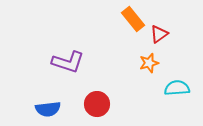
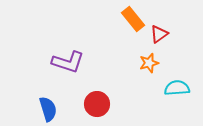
blue semicircle: rotated 100 degrees counterclockwise
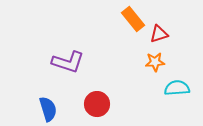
red triangle: rotated 18 degrees clockwise
orange star: moved 6 px right, 1 px up; rotated 12 degrees clockwise
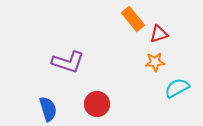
cyan semicircle: rotated 25 degrees counterclockwise
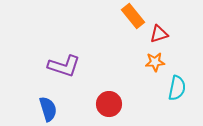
orange rectangle: moved 3 px up
purple L-shape: moved 4 px left, 4 px down
cyan semicircle: rotated 130 degrees clockwise
red circle: moved 12 px right
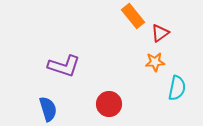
red triangle: moved 1 px right, 1 px up; rotated 18 degrees counterclockwise
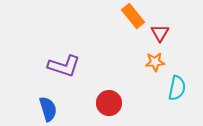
red triangle: rotated 24 degrees counterclockwise
red circle: moved 1 px up
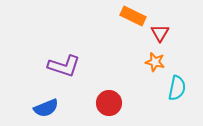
orange rectangle: rotated 25 degrees counterclockwise
orange star: rotated 18 degrees clockwise
blue semicircle: moved 2 px left, 1 px up; rotated 85 degrees clockwise
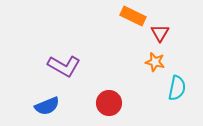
purple L-shape: rotated 12 degrees clockwise
blue semicircle: moved 1 px right, 2 px up
